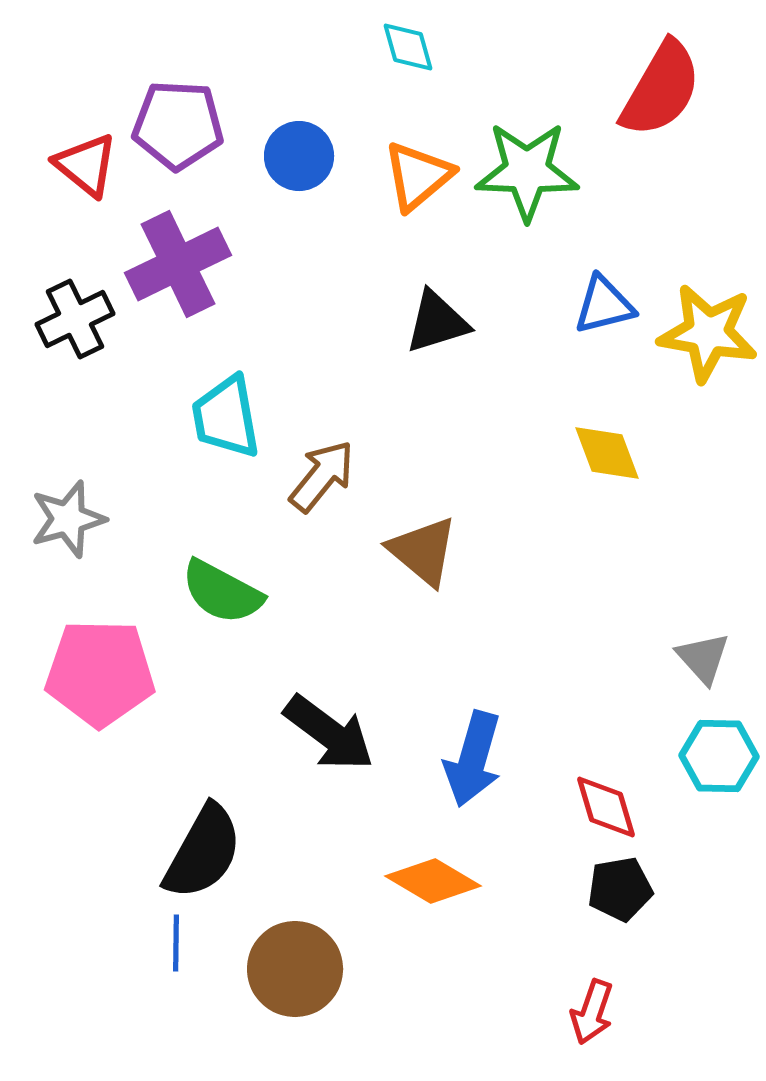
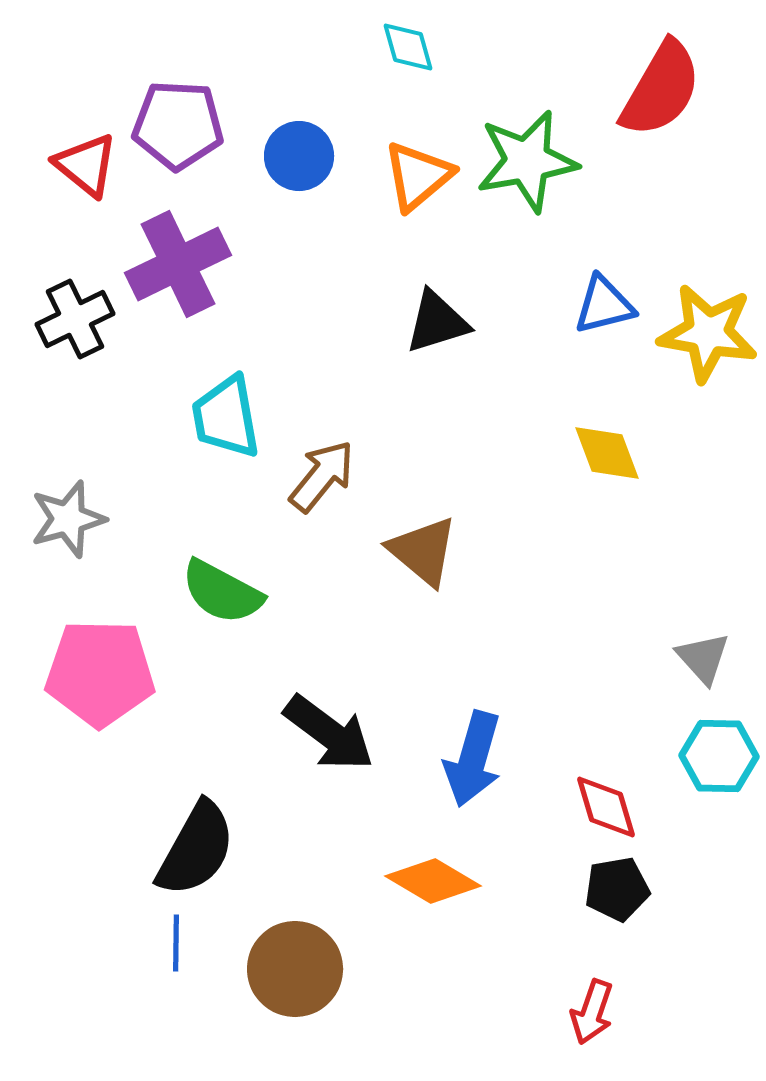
green star: moved 10 px up; rotated 12 degrees counterclockwise
black semicircle: moved 7 px left, 3 px up
black pentagon: moved 3 px left
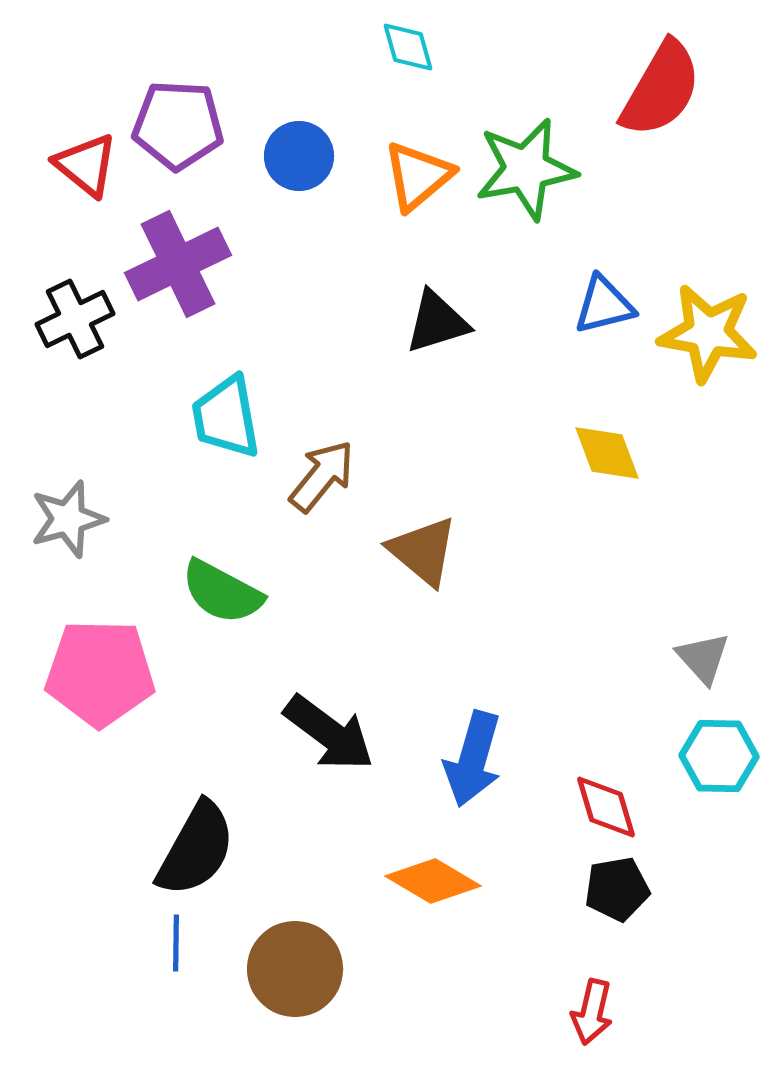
green star: moved 1 px left, 8 px down
red arrow: rotated 6 degrees counterclockwise
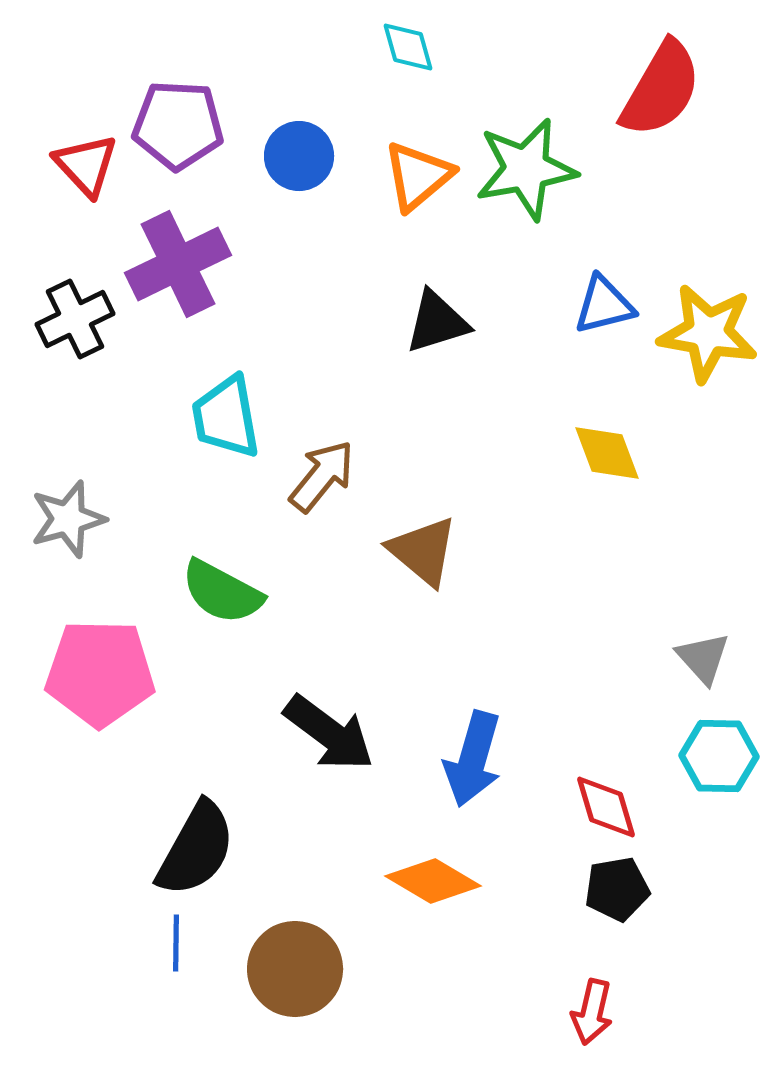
red triangle: rotated 8 degrees clockwise
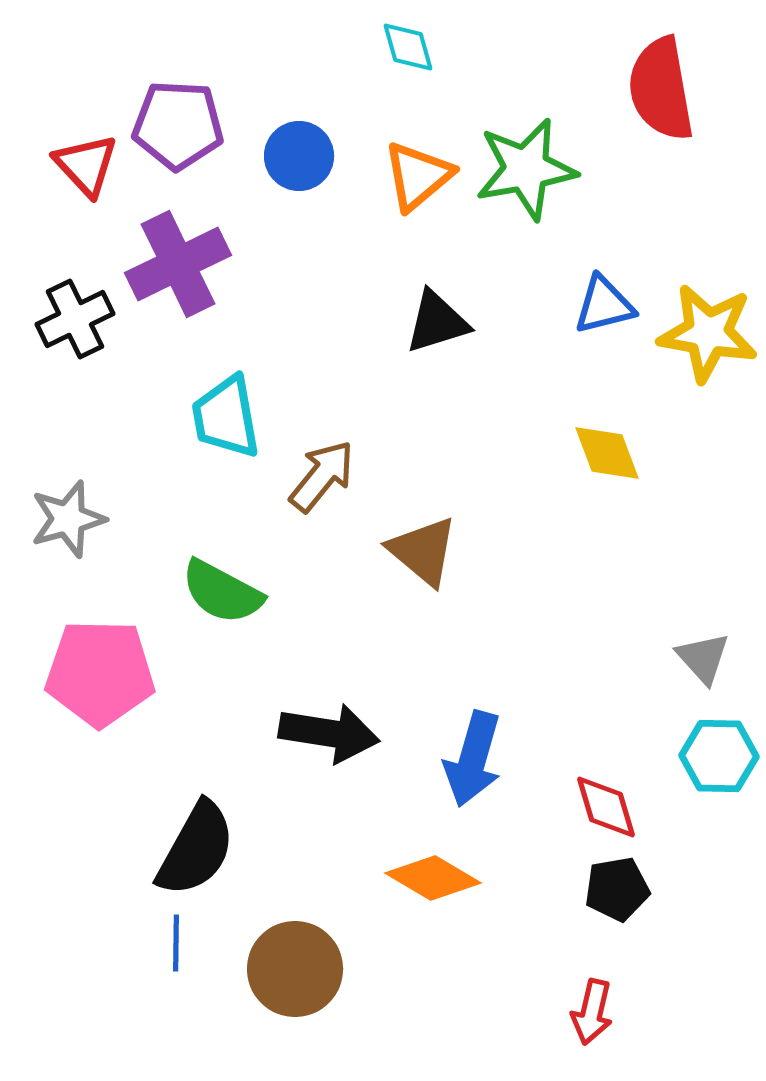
red semicircle: rotated 140 degrees clockwise
black arrow: rotated 28 degrees counterclockwise
orange diamond: moved 3 px up
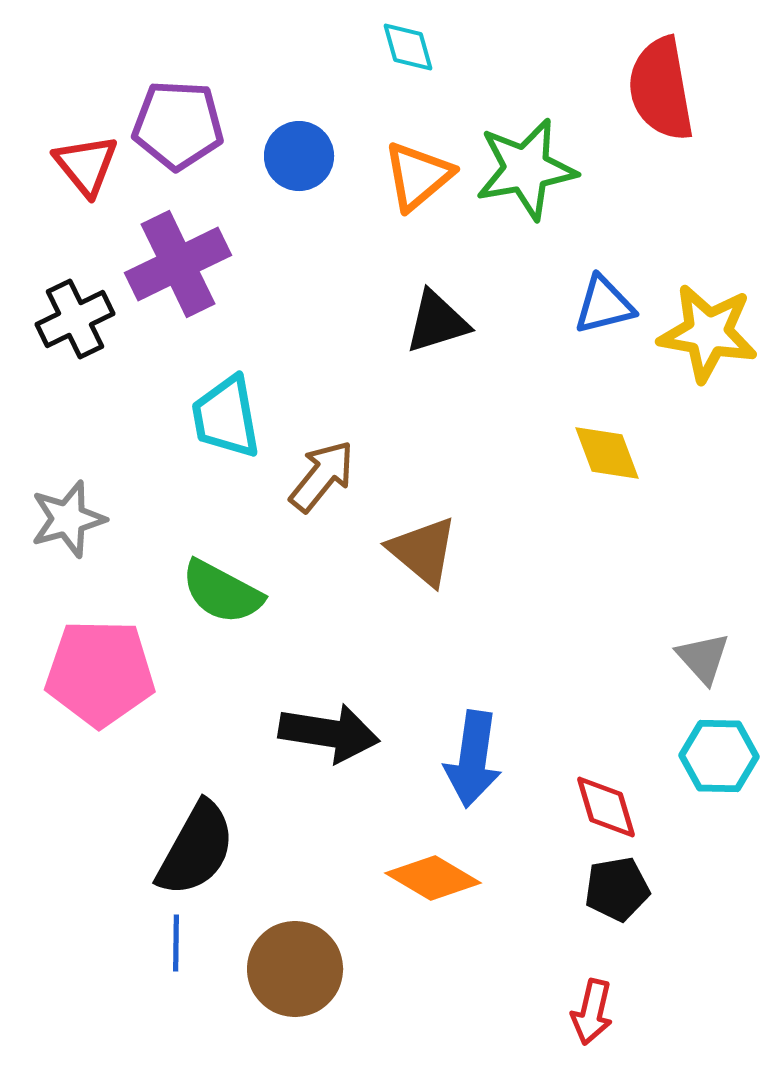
red triangle: rotated 4 degrees clockwise
blue arrow: rotated 8 degrees counterclockwise
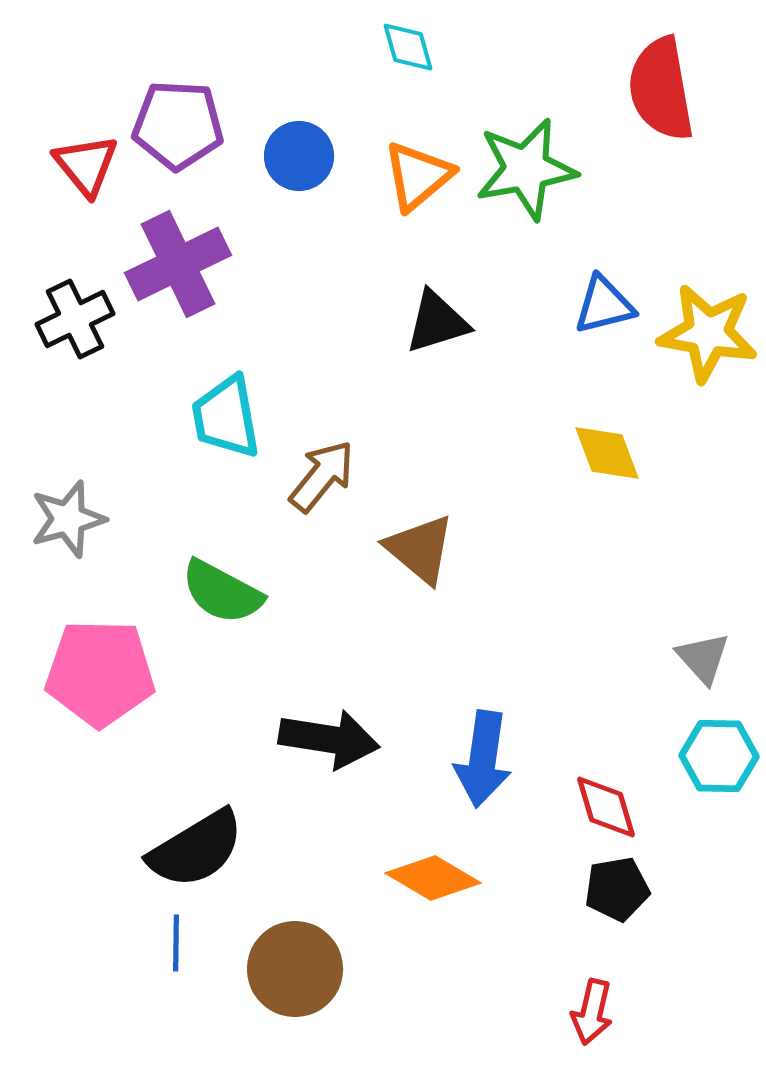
brown triangle: moved 3 px left, 2 px up
black arrow: moved 6 px down
blue arrow: moved 10 px right
black semicircle: rotated 30 degrees clockwise
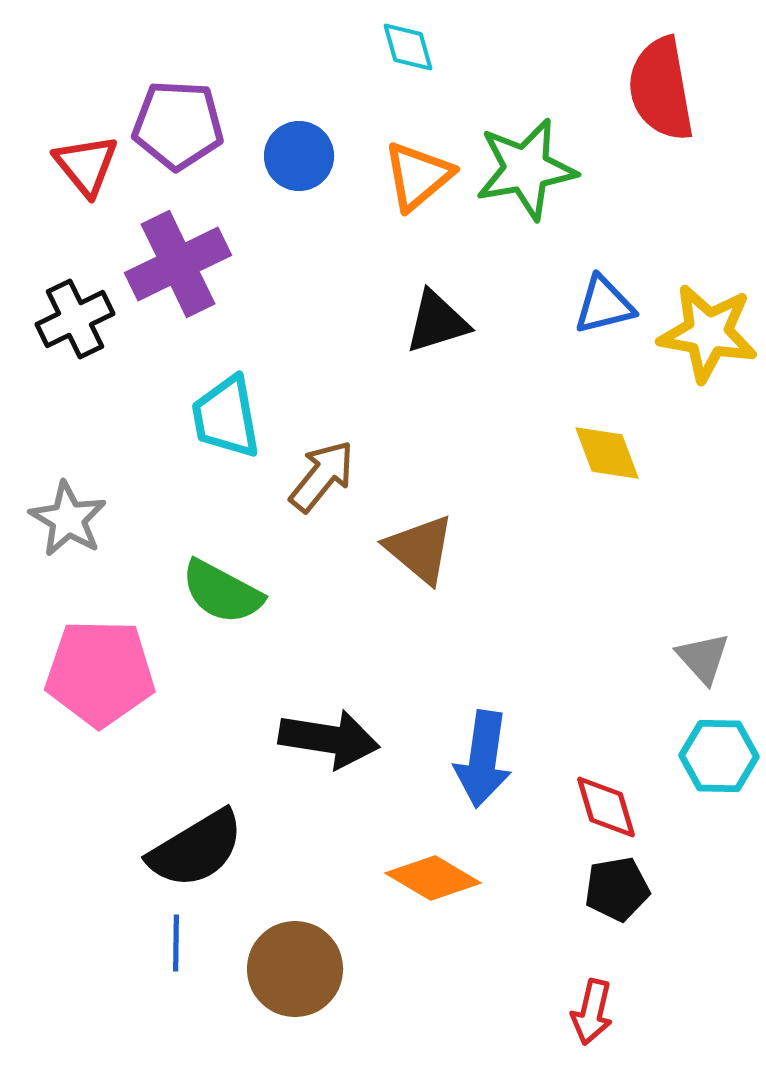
gray star: rotated 26 degrees counterclockwise
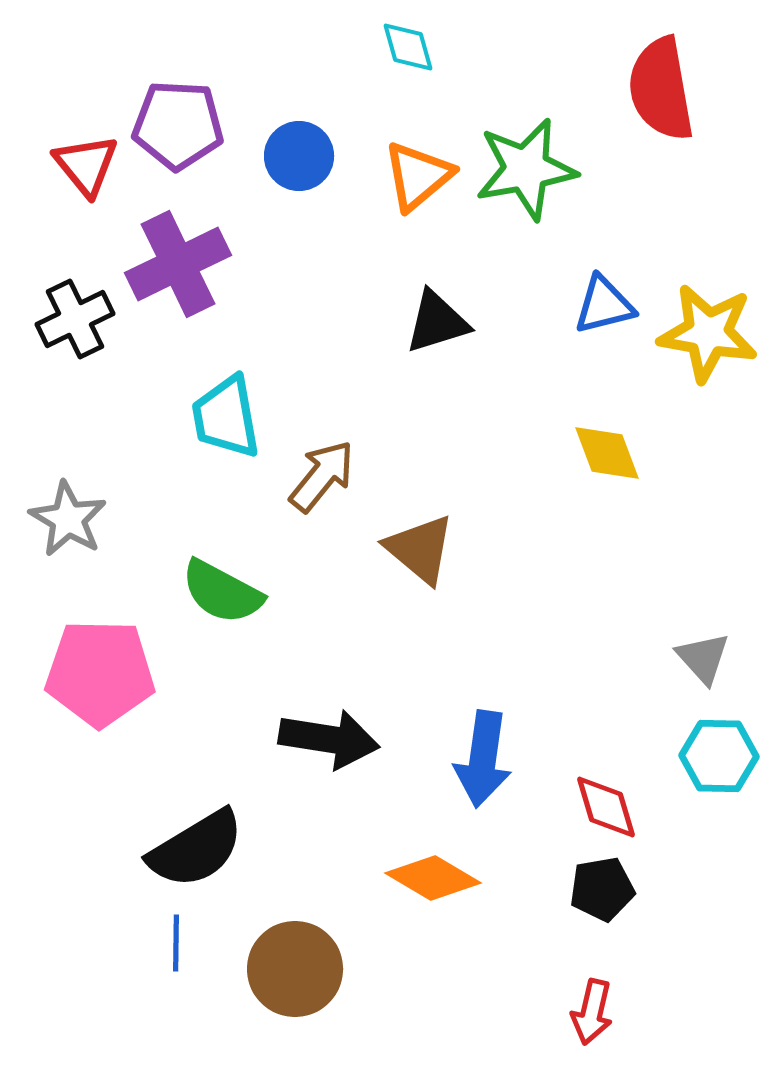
black pentagon: moved 15 px left
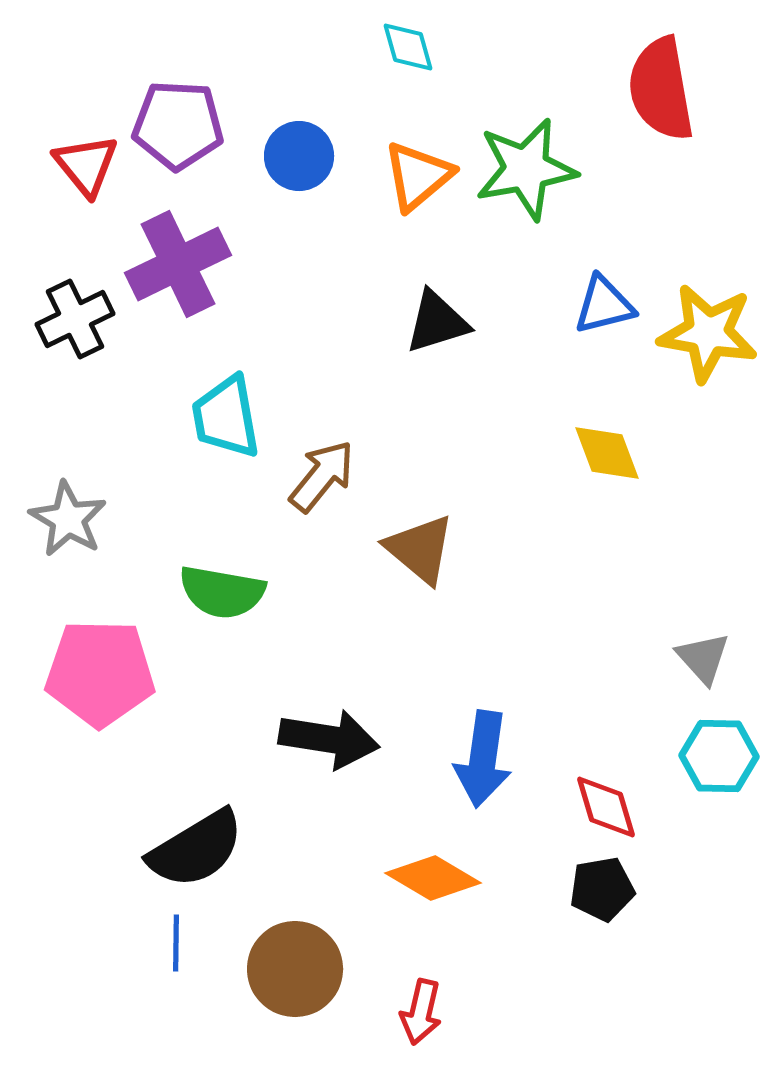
green semicircle: rotated 18 degrees counterclockwise
red arrow: moved 171 px left
